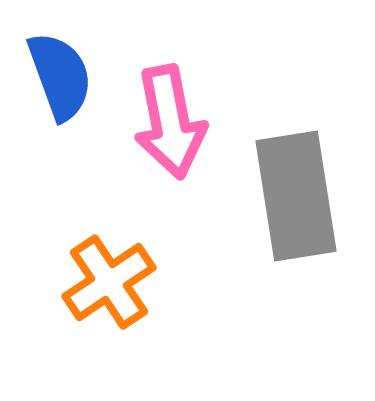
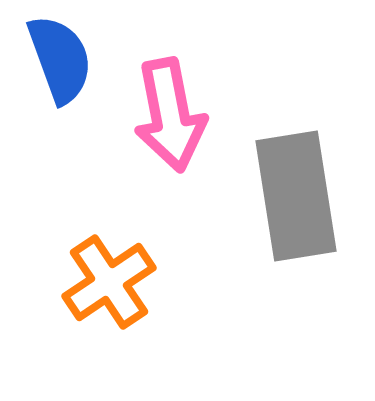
blue semicircle: moved 17 px up
pink arrow: moved 7 px up
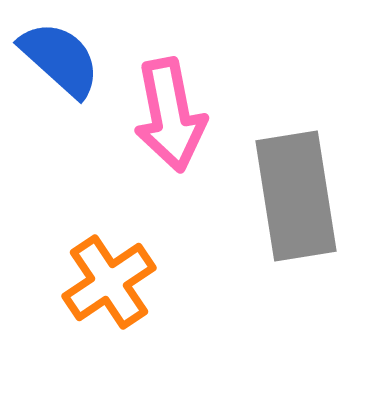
blue semicircle: rotated 28 degrees counterclockwise
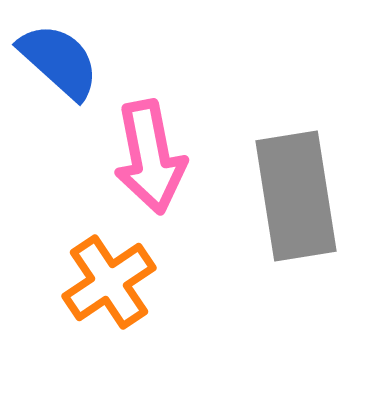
blue semicircle: moved 1 px left, 2 px down
pink arrow: moved 20 px left, 42 px down
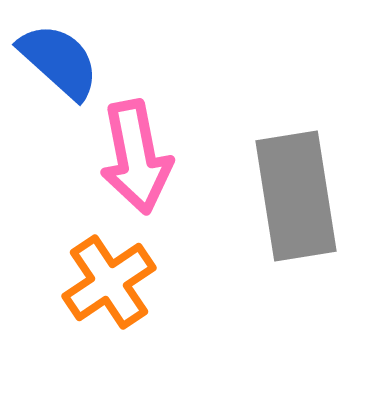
pink arrow: moved 14 px left
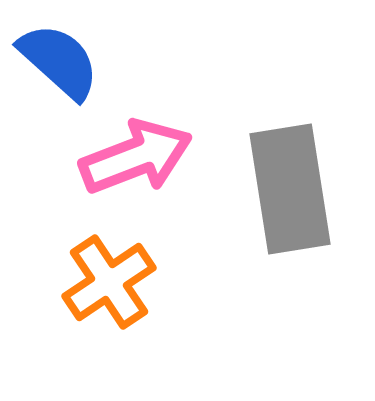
pink arrow: rotated 100 degrees counterclockwise
gray rectangle: moved 6 px left, 7 px up
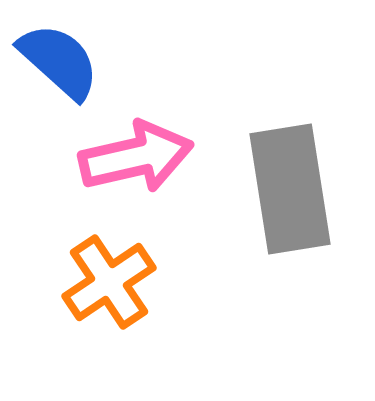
pink arrow: rotated 8 degrees clockwise
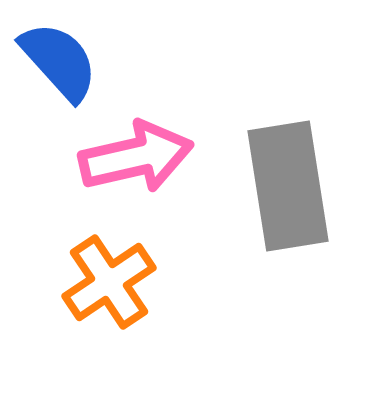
blue semicircle: rotated 6 degrees clockwise
gray rectangle: moved 2 px left, 3 px up
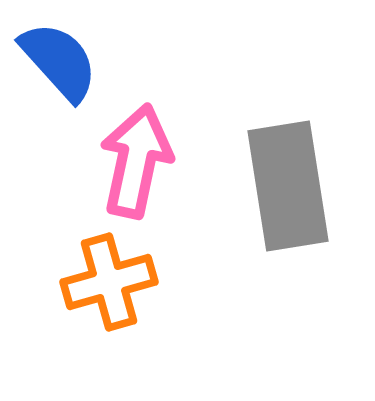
pink arrow: moved 4 px down; rotated 65 degrees counterclockwise
orange cross: rotated 18 degrees clockwise
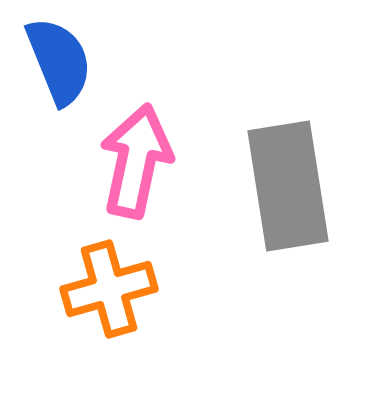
blue semicircle: rotated 20 degrees clockwise
orange cross: moved 7 px down
